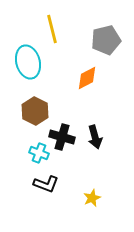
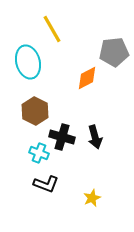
yellow line: rotated 16 degrees counterclockwise
gray pentagon: moved 8 px right, 12 px down; rotated 8 degrees clockwise
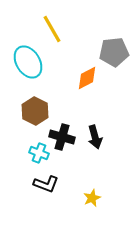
cyan ellipse: rotated 16 degrees counterclockwise
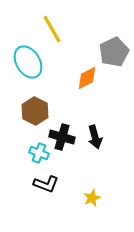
gray pentagon: rotated 20 degrees counterclockwise
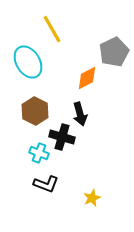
black arrow: moved 15 px left, 23 px up
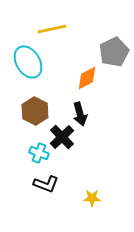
yellow line: rotated 72 degrees counterclockwise
black cross: rotated 30 degrees clockwise
yellow star: rotated 24 degrees clockwise
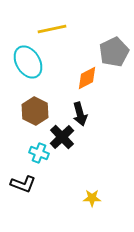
black L-shape: moved 23 px left
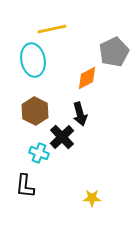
cyan ellipse: moved 5 px right, 2 px up; rotated 20 degrees clockwise
black L-shape: moved 2 px right, 2 px down; rotated 75 degrees clockwise
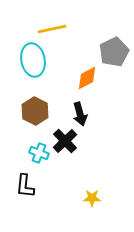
black cross: moved 3 px right, 4 px down
